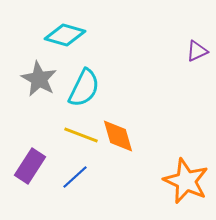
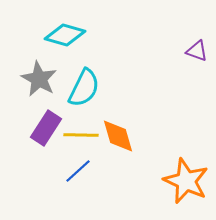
purple triangle: rotated 45 degrees clockwise
yellow line: rotated 20 degrees counterclockwise
purple rectangle: moved 16 px right, 38 px up
blue line: moved 3 px right, 6 px up
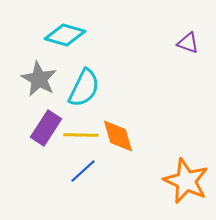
purple triangle: moved 9 px left, 8 px up
blue line: moved 5 px right
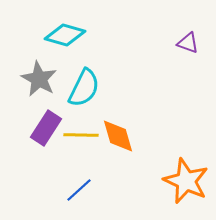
blue line: moved 4 px left, 19 px down
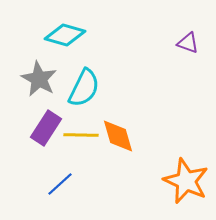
blue line: moved 19 px left, 6 px up
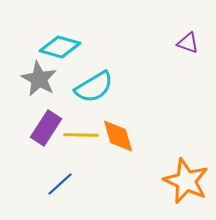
cyan diamond: moved 5 px left, 12 px down
cyan semicircle: moved 10 px right, 1 px up; rotated 33 degrees clockwise
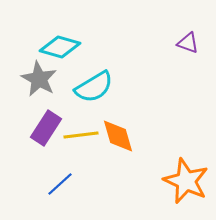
yellow line: rotated 8 degrees counterclockwise
